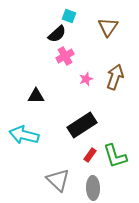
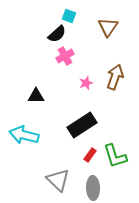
pink star: moved 4 px down
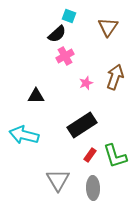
gray triangle: rotated 15 degrees clockwise
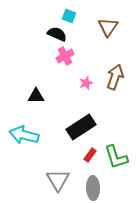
black semicircle: rotated 114 degrees counterclockwise
black rectangle: moved 1 px left, 2 px down
green L-shape: moved 1 px right, 1 px down
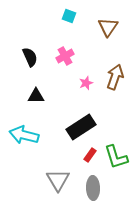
black semicircle: moved 27 px left, 23 px down; rotated 42 degrees clockwise
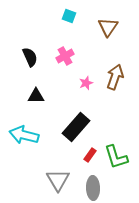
black rectangle: moved 5 px left; rotated 16 degrees counterclockwise
